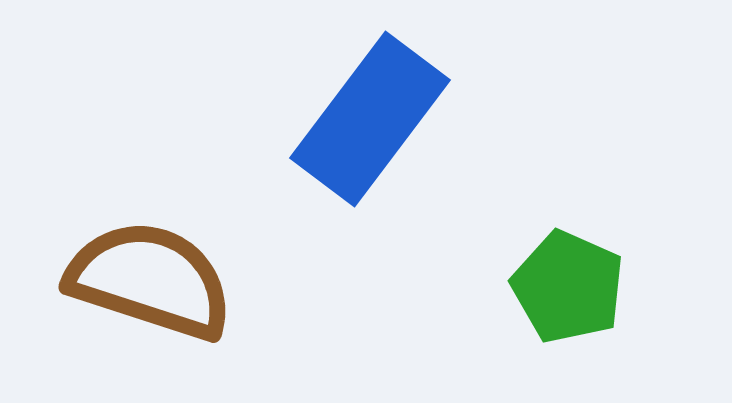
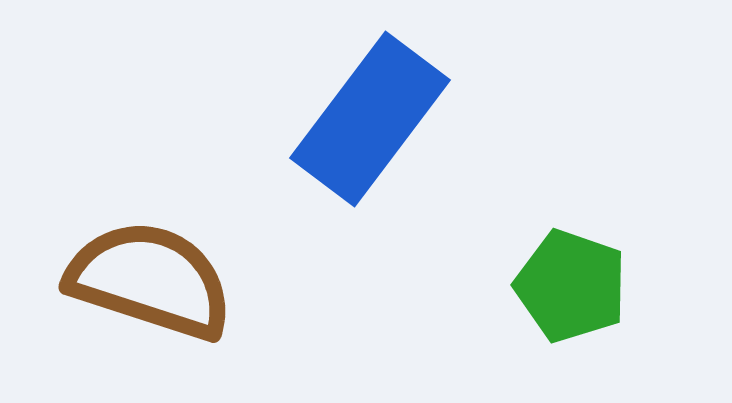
green pentagon: moved 3 px right, 1 px up; rotated 5 degrees counterclockwise
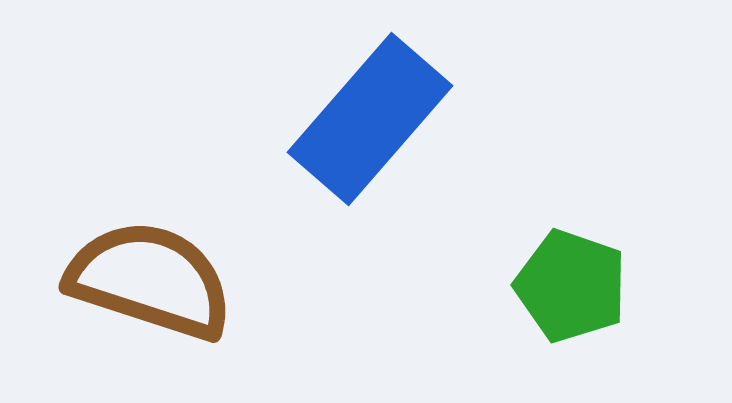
blue rectangle: rotated 4 degrees clockwise
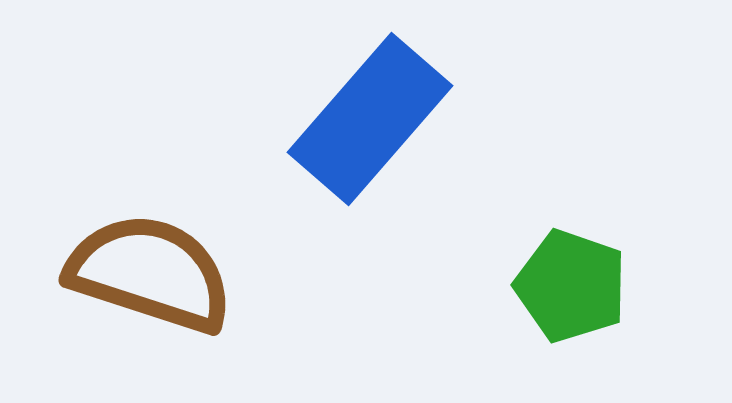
brown semicircle: moved 7 px up
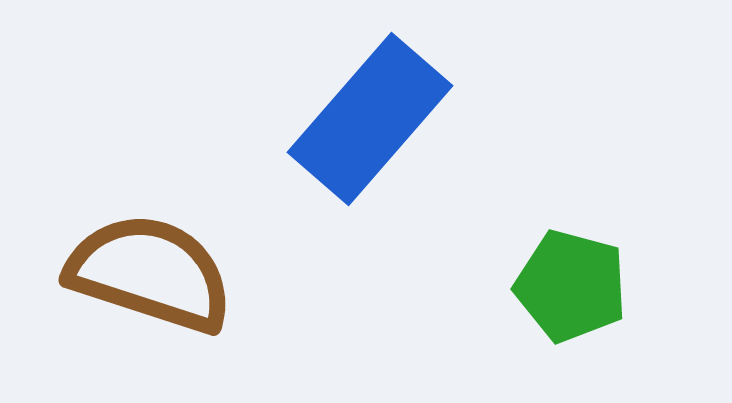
green pentagon: rotated 4 degrees counterclockwise
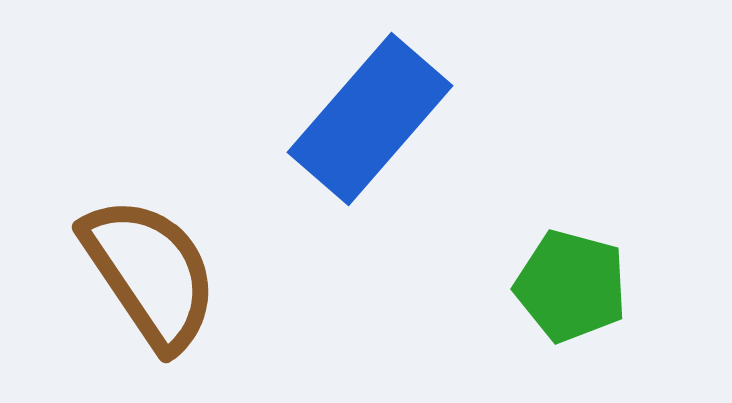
brown semicircle: rotated 38 degrees clockwise
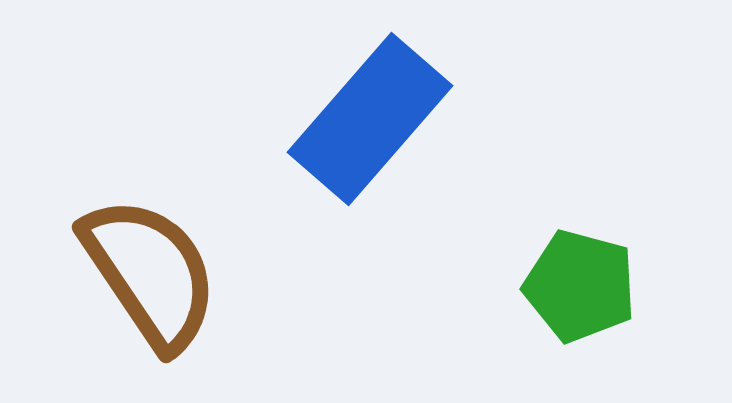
green pentagon: moved 9 px right
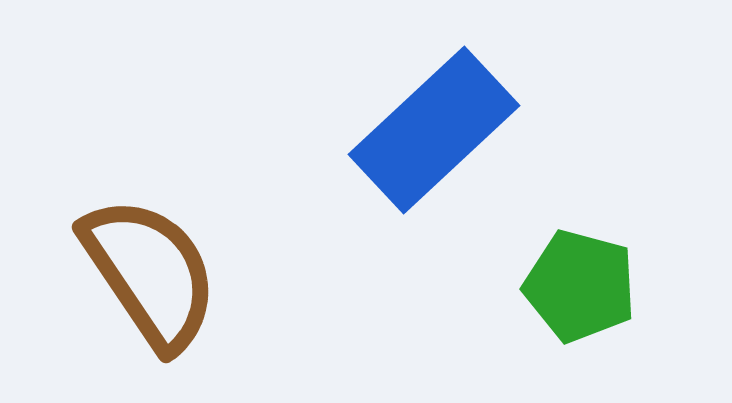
blue rectangle: moved 64 px right, 11 px down; rotated 6 degrees clockwise
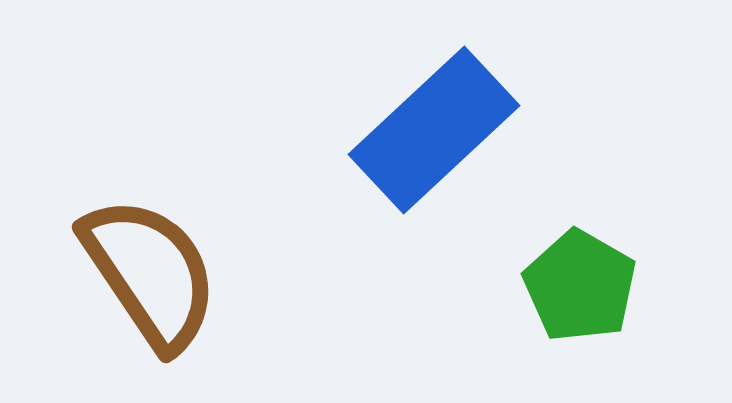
green pentagon: rotated 15 degrees clockwise
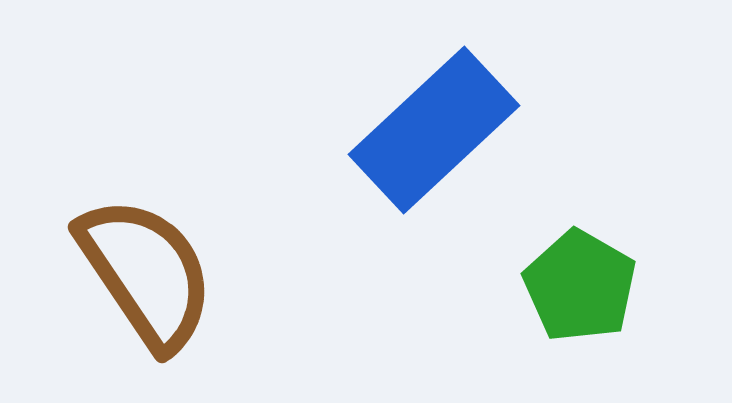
brown semicircle: moved 4 px left
